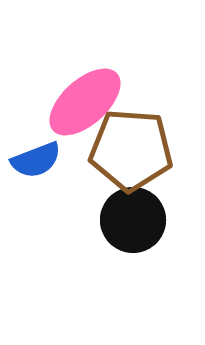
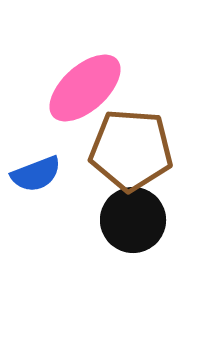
pink ellipse: moved 14 px up
blue semicircle: moved 14 px down
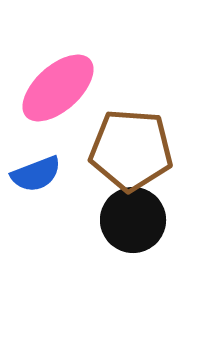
pink ellipse: moved 27 px left
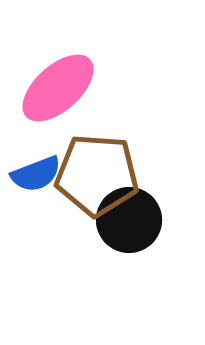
brown pentagon: moved 34 px left, 25 px down
black circle: moved 4 px left
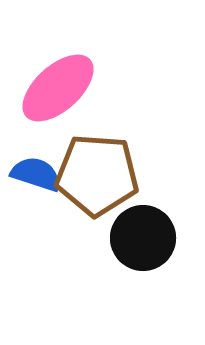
blue semicircle: rotated 141 degrees counterclockwise
black circle: moved 14 px right, 18 px down
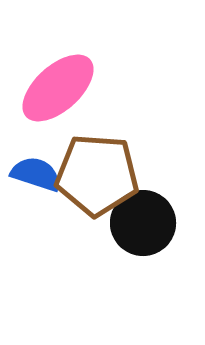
black circle: moved 15 px up
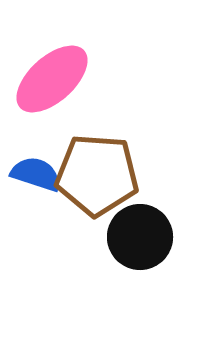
pink ellipse: moved 6 px left, 9 px up
black circle: moved 3 px left, 14 px down
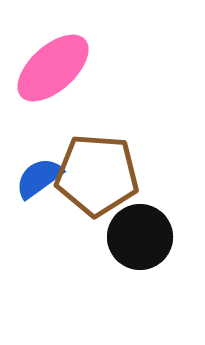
pink ellipse: moved 1 px right, 11 px up
blue semicircle: moved 3 px right, 4 px down; rotated 54 degrees counterclockwise
